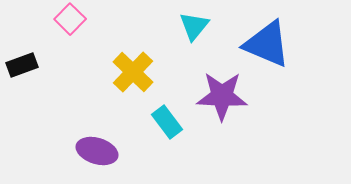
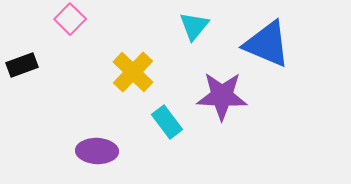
purple ellipse: rotated 15 degrees counterclockwise
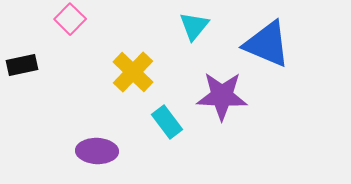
black rectangle: rotated 8 degrees clockwise
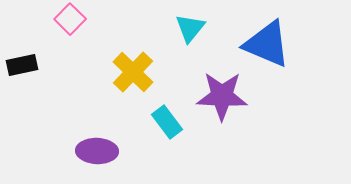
cyan triangle: moved 4 px left, 2 px down
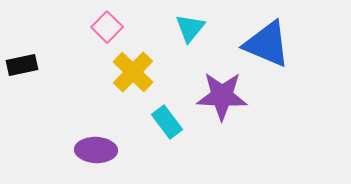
pink square: moved 37 px right, 8 px down
purple ellipse: moved 1 px left, 1 px up
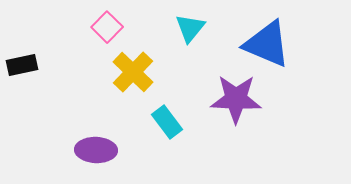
purple star: moved 14 px right, 3 px down
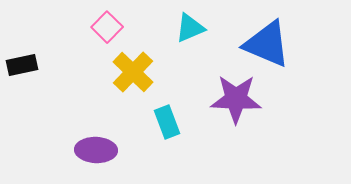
cyan triangle: rotated 28 degrees clockwise
cyan rectangle: rotated 16 degrees clockwise
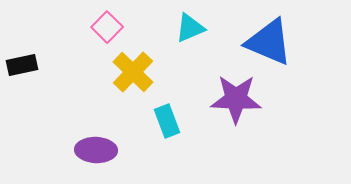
blue triangle: moved 2 px right, 2 px up
cyan rectangle: moved 1 px up
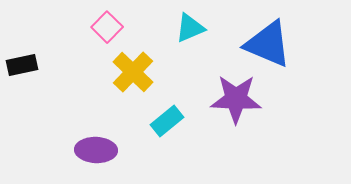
blue triangle: moved 1 px left, 2 px down
cyan rectangle: rotated 72 degrees clockwise
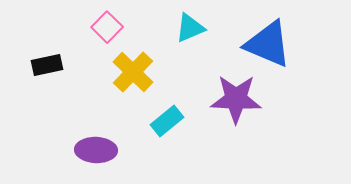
black rectangle: moved 25 px right
